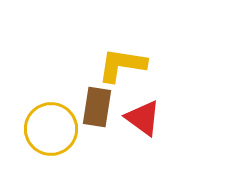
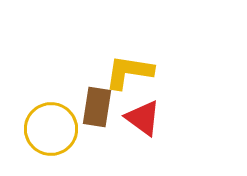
yellow L-shape: moved 7 px right, 7 px down
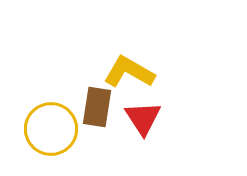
yellow L-shape: rotated 21 degrees clockwise
red triangle: rotated 21 degrees clockwise
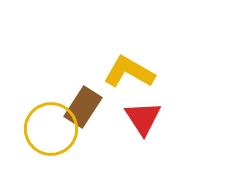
brown rectangle: moved 14 px left; rotated 24 degrees clockwise
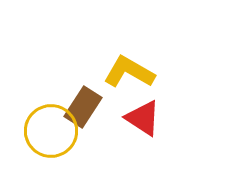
red triangle: rotated 24 degrees counterclockwise
yellow circle: moved 2 px down
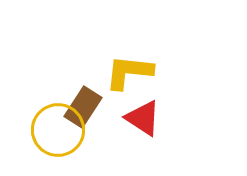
yellow L-shape: rotated 24 degrees counterclockwise
yellow circle: moved 7 px right, 1 px up
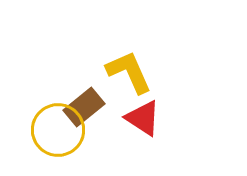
yellow L-shape: rotated 60 degrees clockwise
brown rectangle: moved 1 px right; rotated 18 degrees clockwise
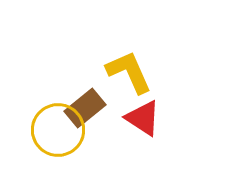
brown rectangle: moved 1 px right, 1 px down
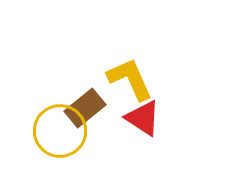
yellow L-shape: moved 1 px right, 7 px down
yellow circle: moved 2 px right, 1 px down
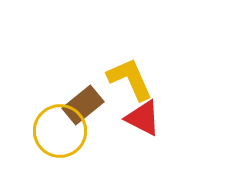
brown rectangle: moved 2 px left, 3 px up
red triangle: rotated 6 degrees counterclockwise
